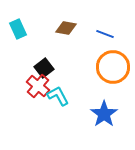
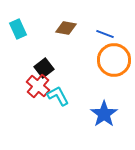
orange circle: moved 1 px right, 7 px up
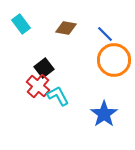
cyan rectangle: moved 3 px right, 5 px up; rotated 12 degrees counterclockwise
blue line: rotated 24 degrees clockwise
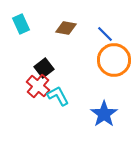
cyan rectangle: rotated 12 degrees clockwise
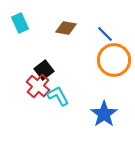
cyan rectangle: moved 1 px left, 1 px up
black square: moved 2 px down
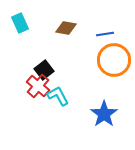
blue line: rotated 54 degrees counterclockwise
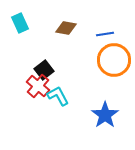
blue star: moved 1 px right, 1 px down
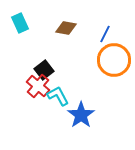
blue line: rotated 54 degrees counterclockwise
blue star: moved 24 px left
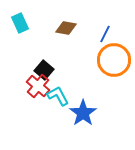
black square: rotated 12 degrees counterclockwise
blue star: moved 2 px right, 2 px up
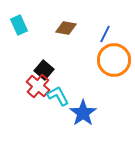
cyan rectangle: moved 1 px left, 2 px down
